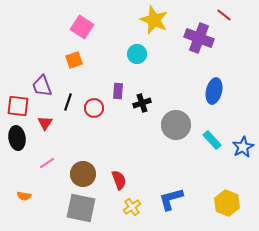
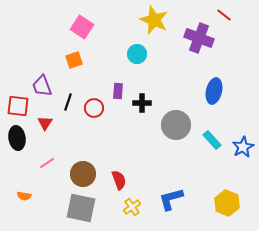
black cross: rotated 18 degrees clockwise
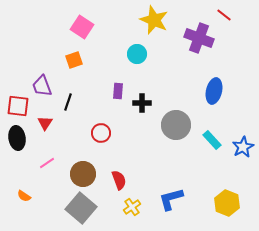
red circle: moved 7 px right, 25 px down
orange semicircle: rotated 24 degrees clockwise
gray square: rotated 28 degrees clockwise
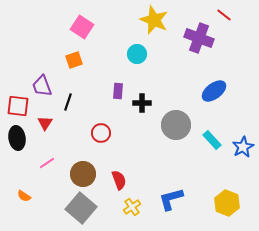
blue ellipse: rotated 40 degrees clockwise
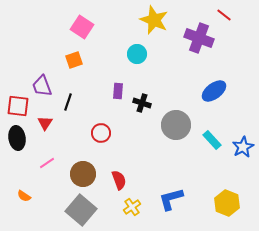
black cross: rotated 18 degrees clockwise
gray square: moved 2 px down
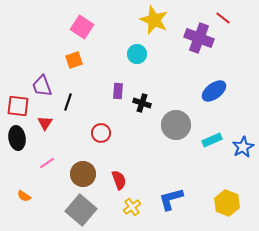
red line: moved 1 px left, 3 px down
cyan rectangle: rotated 72 degrees counterclockwise
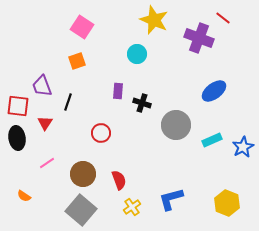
orange square: moved 3 px right, 1 px down
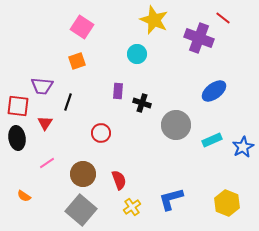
purple trapezoid: rotated 65 degrees counterclockwise
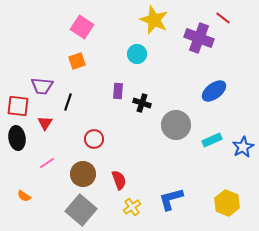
red circle: moved 7 px left, 6 px down
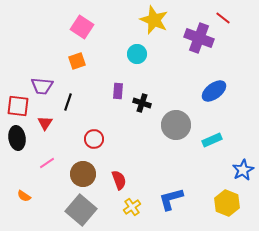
blue star: moved 23 px down
